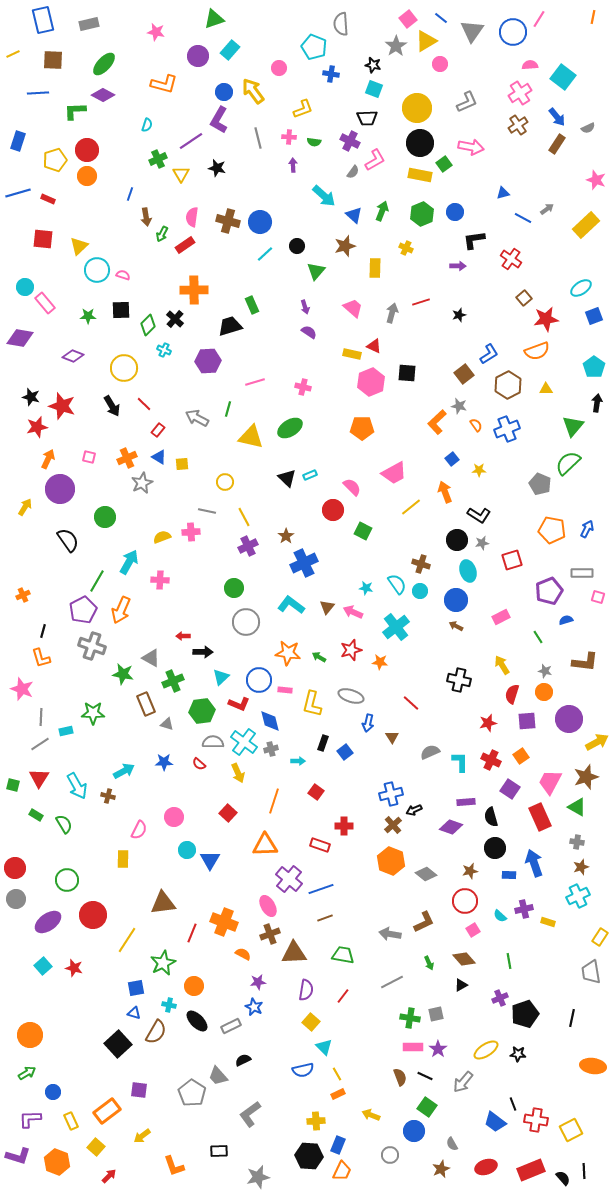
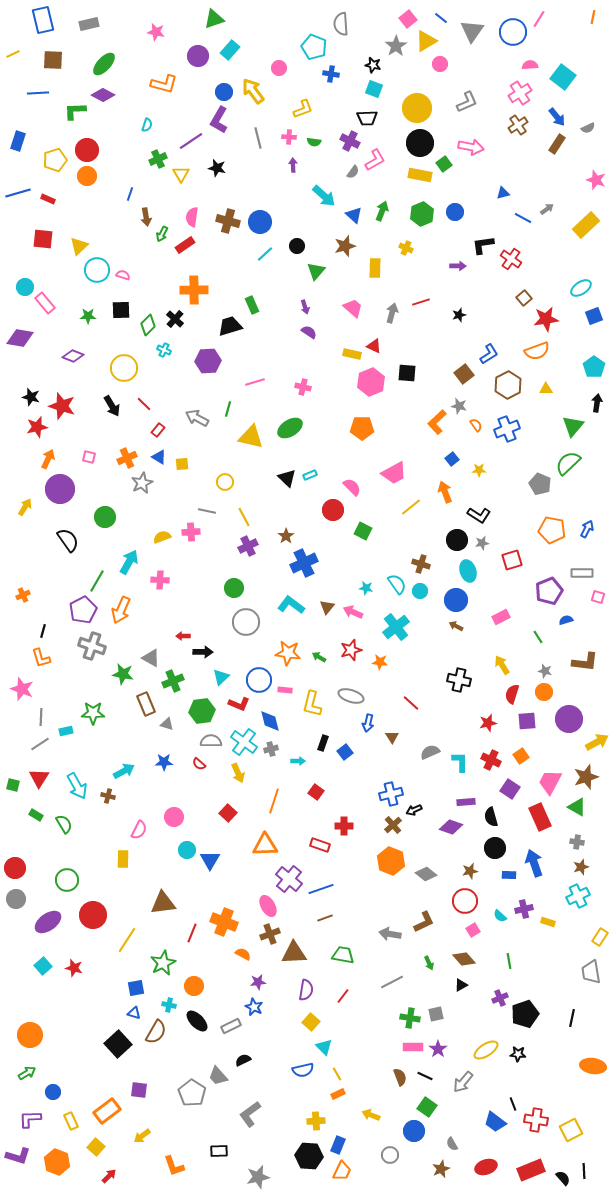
black L-shape at (474, 240): moved 9 px right, 5 px down
gray semicircle at (213, 742): moved 2 px left, 1 px up
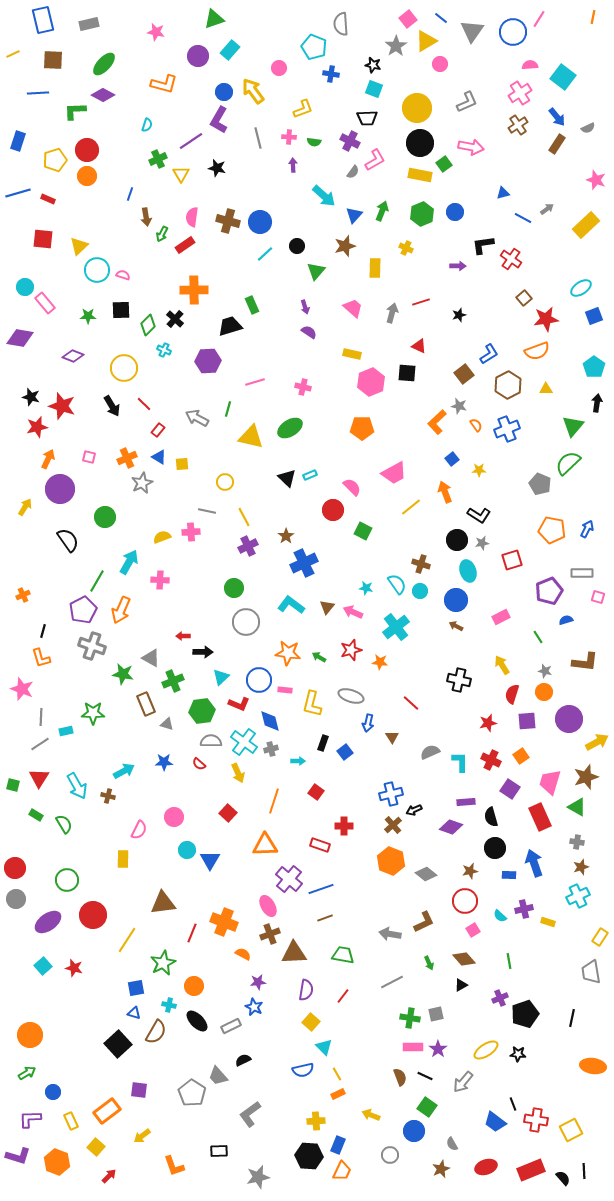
blue triangle at (354, 215): rotated 30 degrees clockwise
red triangle at (374, 346): moved 45 px right
pink trapezoid at (550, 782): rotated 12 degrees counterclockwise
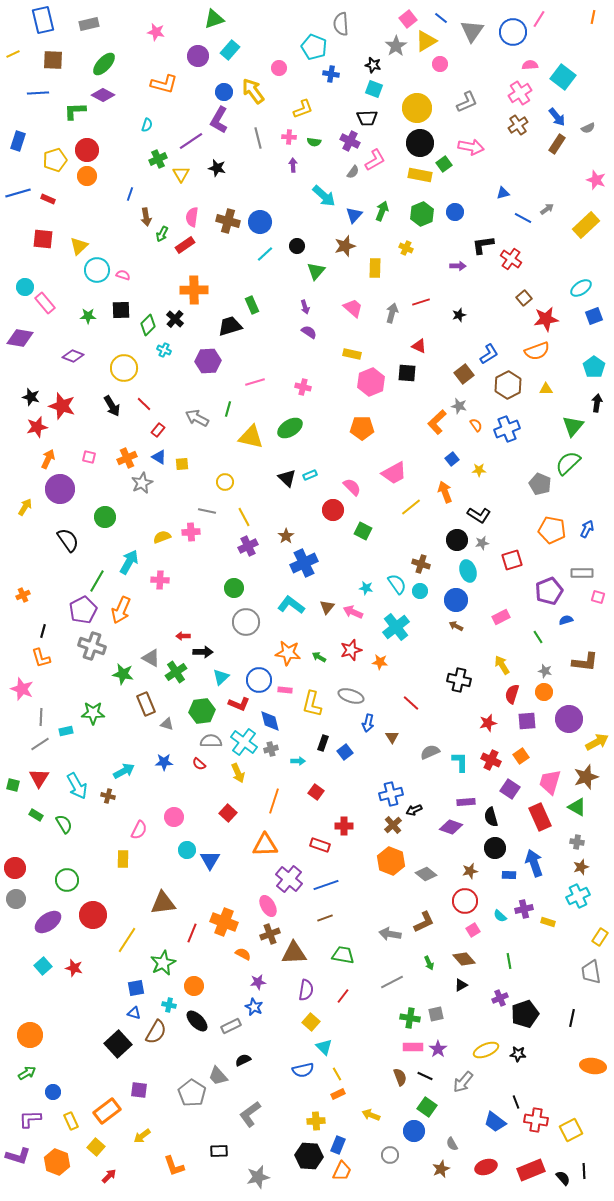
green cross at (173, 681): moved 3 px right, 9 px up; rotated 10 degrees counterclockwise
blue line at (321, 889): moved 5 px right, 4 px up
yellow ellipse at (486, 1050): rotated 10 degrees clockwise
black line at (513, 1104): moved 3 px right, 2 px up
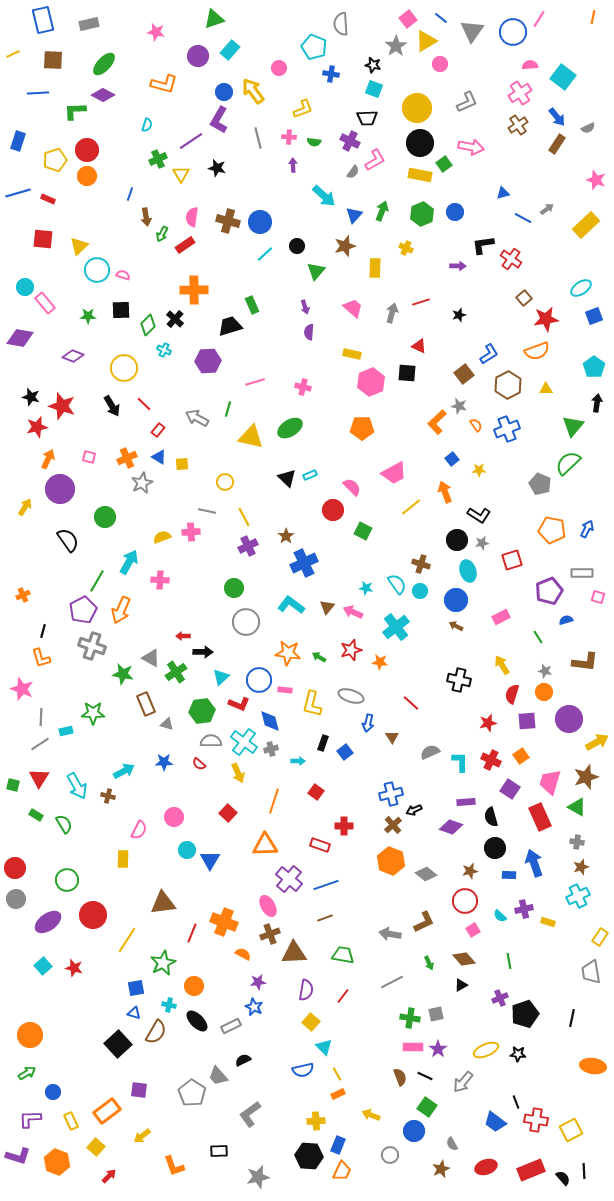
purple semicircle at (309, 332): rotated 119 degrees counterclockwise
